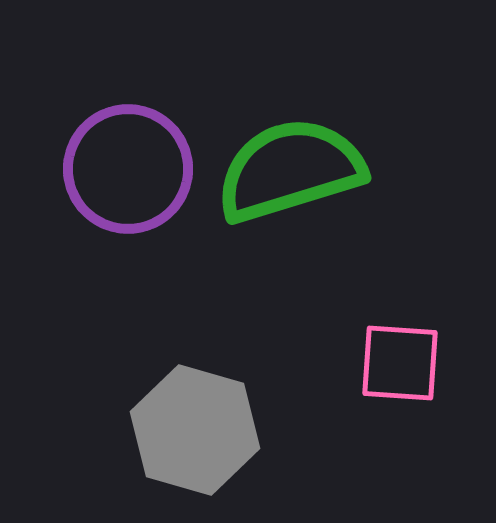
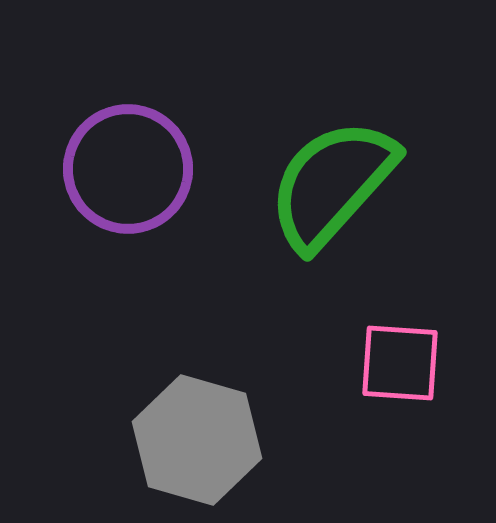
green semicircle: moved 42 px right, 14 px down; rotated 31 degrees counterclockwise
gray hexagon: moved 2 px right, 10 px down
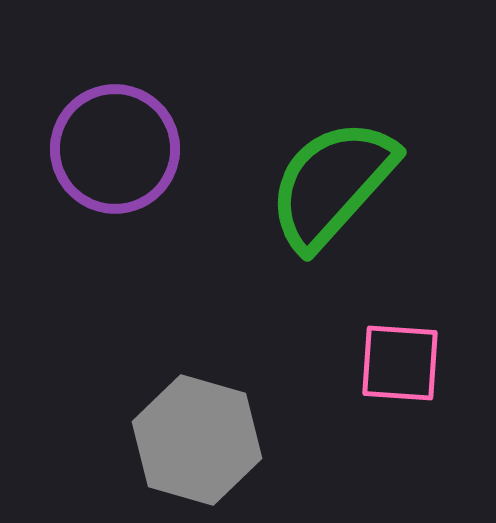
purple circle: moved 13 px left, 20 px up
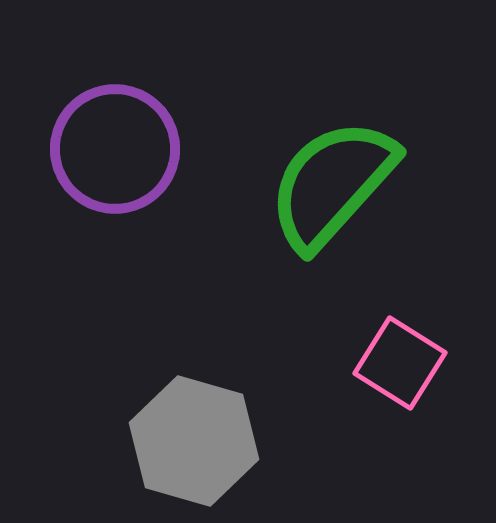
pink square: rotated 28 degrees clockwise
gray hexagon: moved 3 px left, 1 px down
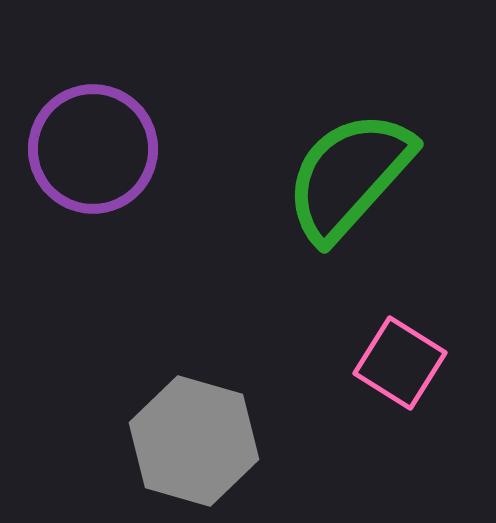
purple circle: moved 22 px left
green semicircle: moved 17 px right, 8 px up
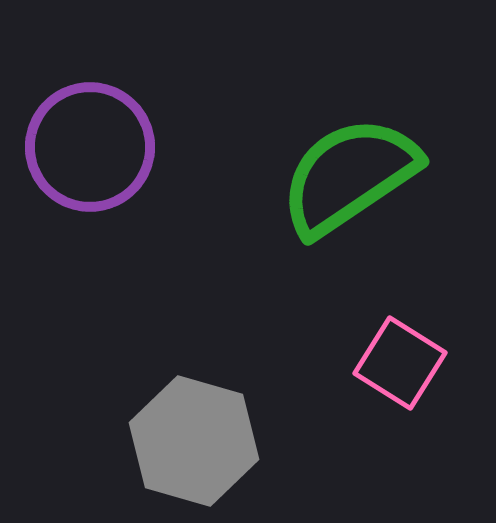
purple circle: moved 3 px left, 2 px up
green semicircle: rotated 14 degrees clockwise
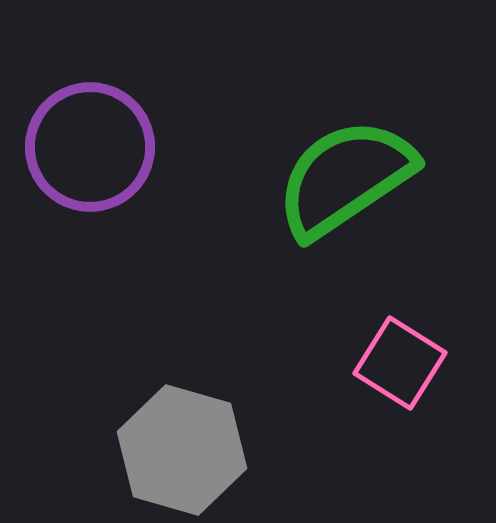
green semicircle: moved 4 px left, 2 px down
gray hexagon: moved 12 px left, 9 px down
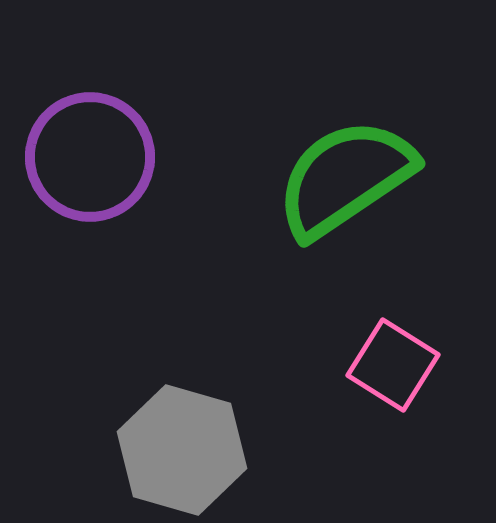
purple circle: moved 10 px down
pink square: moved 7 px left, 2 px down
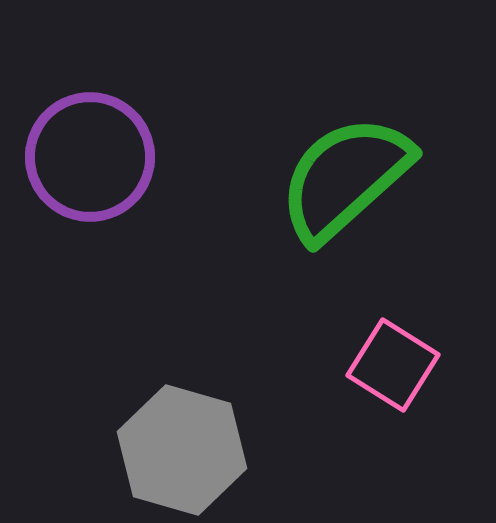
green semicircle: rotated 8 degrees counterclockwise
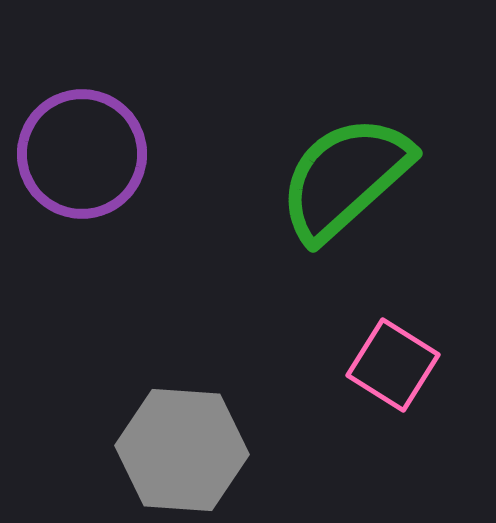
purple circle: moved 8 px left, 3 px up
gray hexagon: rotated 12 degrees counterclockwise
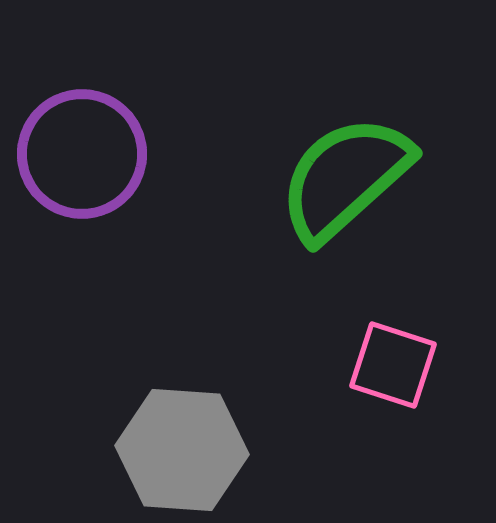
pink square: rotated 14 degrees counterclockwise
